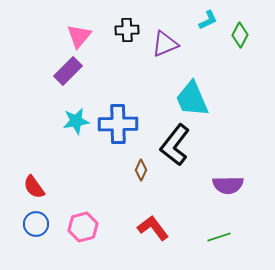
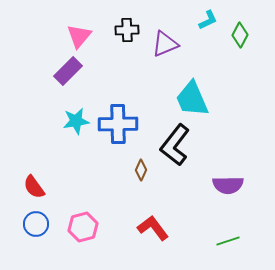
green line: moved 9 px right, 4 px down
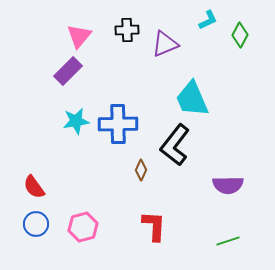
red L-shape: moved 1 px right, 2 px up; rotated 40 degrees clockwise
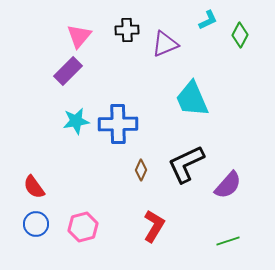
black L-shape: moved 11 px right, 19 px down; rotated 27 degrees clockwise
purple semicircle: rotated 48 degrees counterclockwise
red L-shape: rotated 28 degrees clockwise
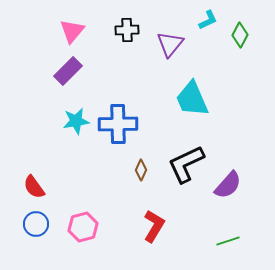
pink triangle: moved 7 px left, 5 px up
purple triangle: moved 5 px right; rotated 28 degrees counterclockwise
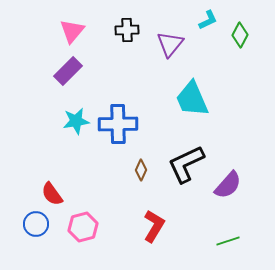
red semicircle: moved 18 px right, 7 px down
